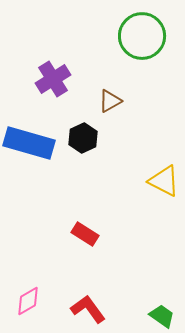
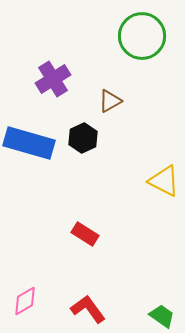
pink diamond: moved 3 px left
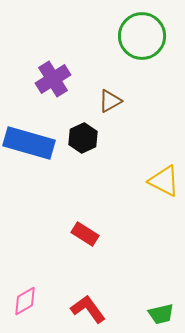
green trapezoid: moved 1 px left, 2 px up; rotated 132 degrees clockwise
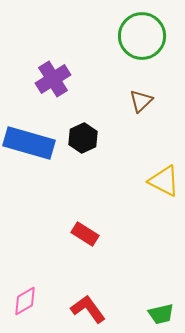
brown triangle: moved 31 px right; rotated 15 degrees counterclockwise
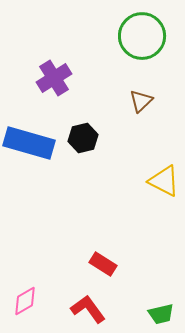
purple cross: moved 1 px right, 1 px up
black hexagon: rotated 12 degrees clockwise
red rectangle: moved 18 px right, 30 px down
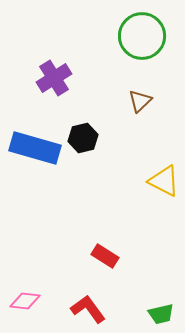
brown triangle: moved 1 px left
blue rectangle: moved 6 px right, 5 px down
red rectangle: moved 2 px right, 8 px up
pink diamond: rotated 36 degrees clockwise
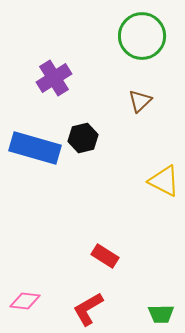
red L-shape: rotated 84 degrees counterclockwise
green trapezoid: rotated 12 degrees clockwise
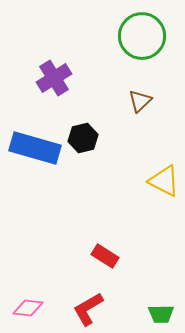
pink diamond: moved 3 px right, 7 px down
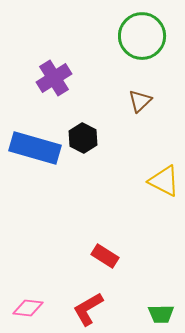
black hexagon: rotated 20 degrees counterclockwise
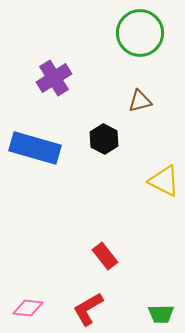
green circle: moved 2 px left, 3 px up
brown triangle: rotated 30 degrees clockwise
black hexagon: moved 21 px right, 1 px down
red rectangle: rotated 20 degrees clockwise
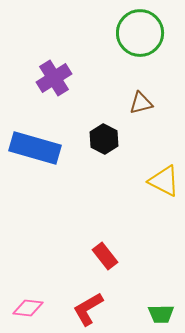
brown triangle: moved 1 px right, 2 px down
